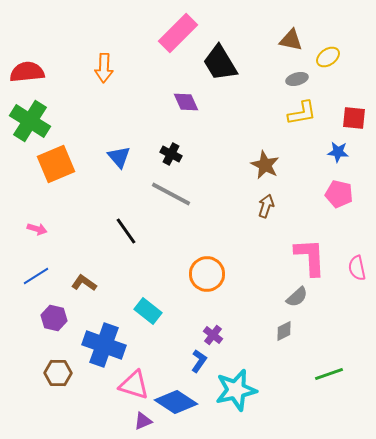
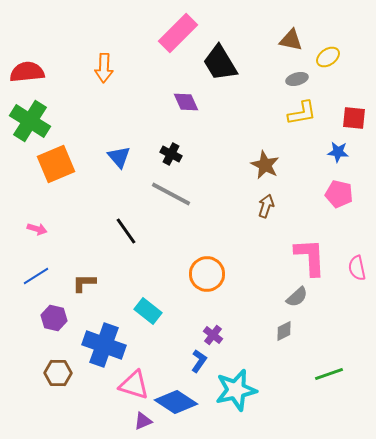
brown L-shape: rotated 35 degrees counterclockwise
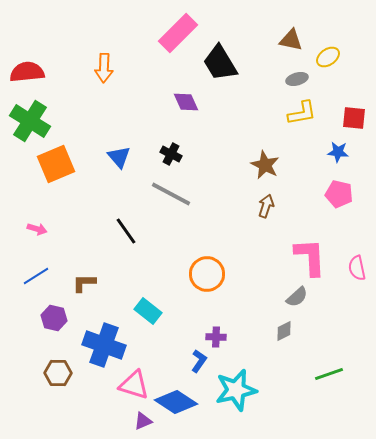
purple cross: moved 3 px right, 2 px down; rotated 36 degrees counterclockwise
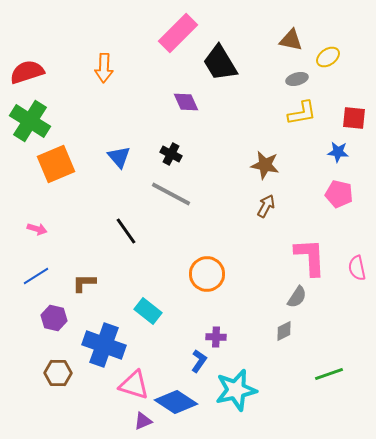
red semicircle: rotated 12 degrees counterclockwise
brown star: rotated 16 degrees counterclockwise
brown arrow: rotated 10 degrees clockwise
gray semicircle: rotated 15 degrees counterclockwise
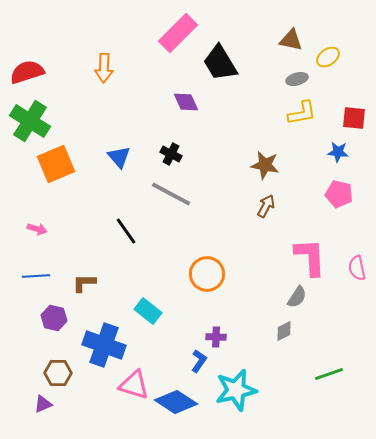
blue line: rotated 28 degrees clockwise
purple triangle: moved 100 px left, 17 px up
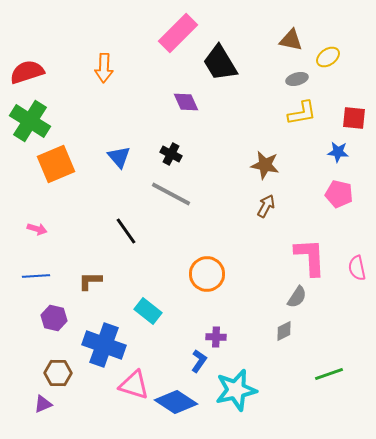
brown L-shape: moved 6 px right, 2 px up
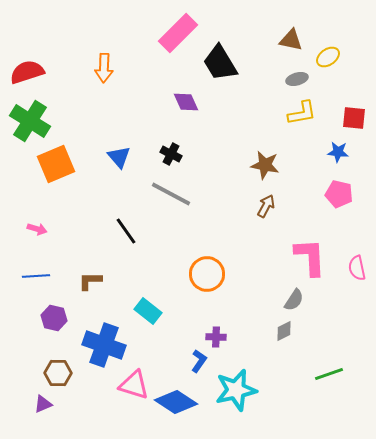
gray semicircle: moved 3 px left, 3 px down
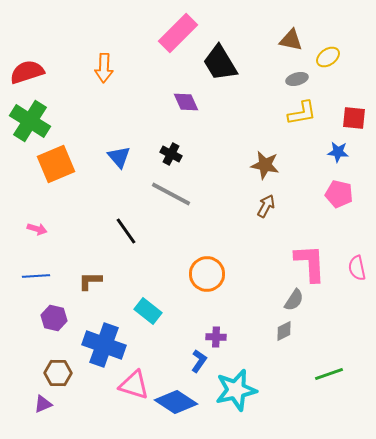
pink L-shape: moved 6 px down
